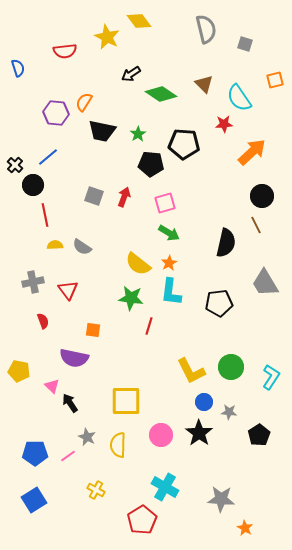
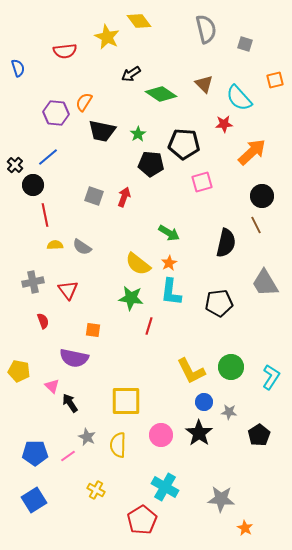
cyan semicircle at (239, 98): rotated 8 degrees counterclockwise
pink square at (165, 203): moved 37 px right, 21 px up
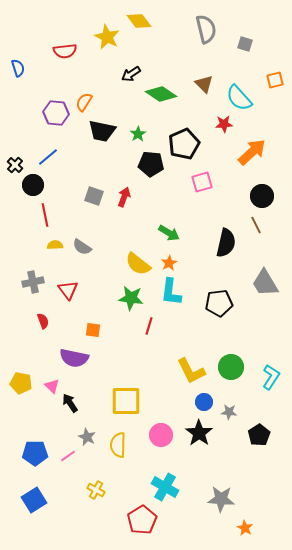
black pentagon at (184, 144): rotated 28 degrees counterclockwise
yellow pentagon at (19, 371): moved 2 px right, 12 px down
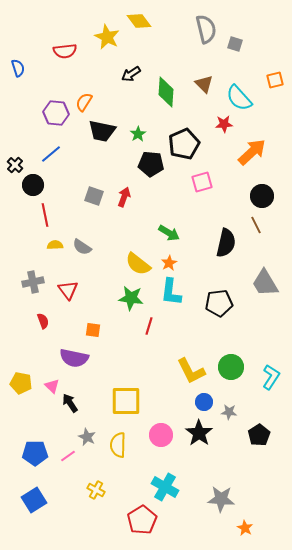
gray square at (245, 44): moved 10 px left
green diamond at (161, 94): moved 5 px right, 2 px up; rotated 60 degrees clockwise
blue line at (48, 157): moved 3 px right, 3 px up
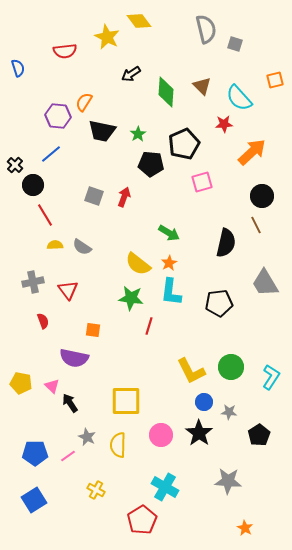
brown triangle at (204, 84): moved 2 px left, 2 px down
purple hexagon at (56, 113): moved 2 px right, 3 px down
red line at (45, 215): rotated 20 degrees counterclockwise
gray star at (221, 499): moved 7 px right, 18 px up
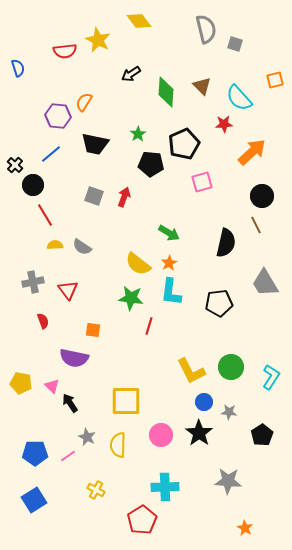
yellow star at (107, 37): moved 9 px left, 3 px down
black trapezoid at (102, 131): moved 7 px left, 13 px down
black pentagon at (259, 435): moved 3 px right
cyan cross at (165, 487): rotated 32 degrees counterclockwise
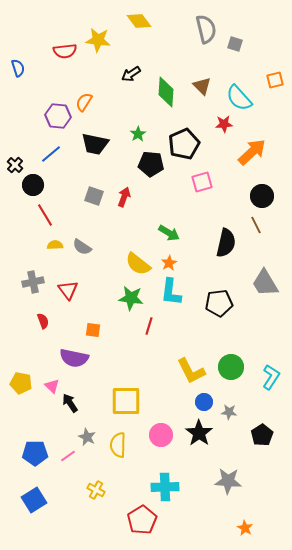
yellow star at (98, 40): rotated 20 degrees counterclockwise
